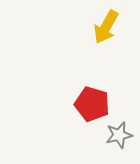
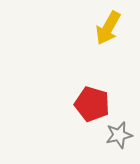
yellow arrow: moved 2 px right, 1 px down
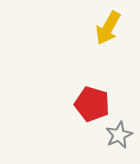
gray star: rotated 12 degrees counterclockwise
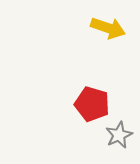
yellow arrow: rotated 100 degrees counterclockwise
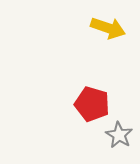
gray star: rotated 16 degrees counterclockwise
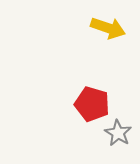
gray star: moved 1 px left, 2 px up
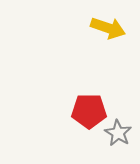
red pentagon: moved 3 px left, 7 px down; rotated 16 degrees counterclockwise
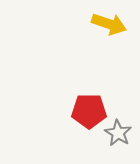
yellow arrow: moved 1 px right, 4 px up
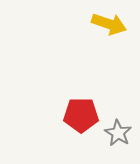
red pentagon: moved 8 px left, 4 px down
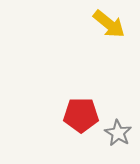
yellow arrow: rotated 20 degrees clockwise
